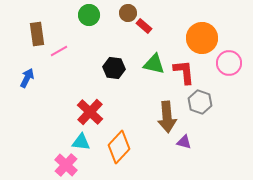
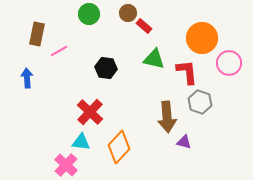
green circle: moved 1 px up
brown rectangle: rotated 20 degrees clockwise
green triangle: moved 5 px up
black hexagon: moved 8 px left
red L-shape: moved 3 px right
blue arrow: rotated 30 degrees counterclockwise
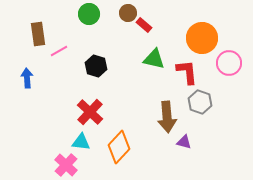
red rectangle: moved 1 px up
brown rectangle: moved 1 px right; rotated 20 degrees counterclockwise
black hexagon: moved 10 px left, 2 px up; rotated 10 degrees clockwise
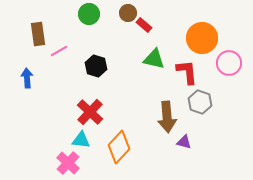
cyan triangle: moved 2 px up
pink cross: moved 2 px right, 2 px up
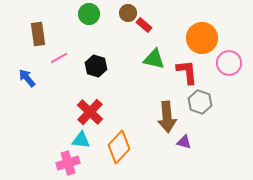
pink line: moved 7 px down
blue arrow: rotated 36 degrees counterclockwise
pink cross: rotated 30 degrees clockwise
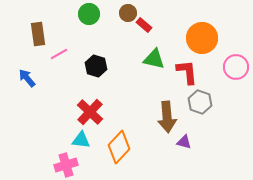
pink line: moved 4 px up
pink circle: moved 7 px right, 4 px down
pink cross: moved 2 px left, 2 px down
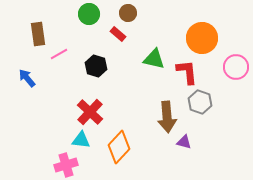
red rectangle: moved 26 px left, 9 px down
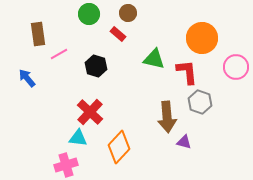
cyan triangle: moved 3 px left, 2 px up
